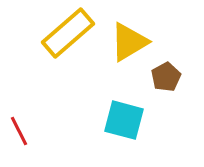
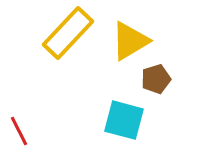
yellow rectangle: rotated 6 degrees counterclockwise
yellow triangle: moved 1 px right, 1 px up
brown pentagon: moved 10 px left, 2 px down; rotated 12 degrees clockwise
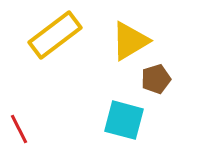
yellow rectangle: moved 13 px left, 2 px down; rotated 10 degrees clockwise
red line: moved 2 px up
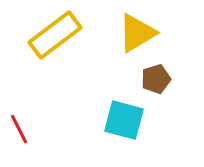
yellow triangle: moved 7 px right, 8 px up
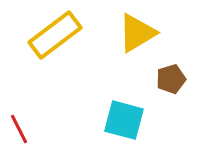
brown pentagon: moved 15 px right
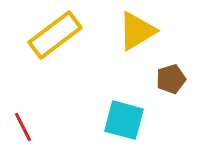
yellow triangle: moved 2 px up
red line: moved 4 px right, 2 px up
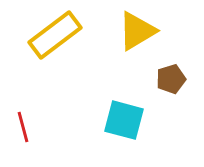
red line: rotated 12 degrees clockwise
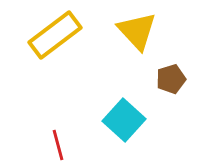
yellow triangle: rotated 42 degrees counterclockwise
cyan square: rotated 27 degrees clockwise
red line: moved 35 px right, 18 px down
